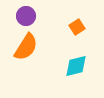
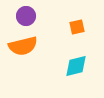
orange square: rotated 21 degrees clockwise
orange semicircle: moved 3 px left, 1 px up; rotated 44 degrees clockwise
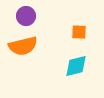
orange square: moved 2 px right, 5 px down; rotated 14 degrees clockwise
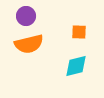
orange semicircle: moved 6 px right, 2 px up
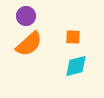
orange square: moved 6 px left, 5 px down
orange semicircle: rotated 28 degrees counterclockwise
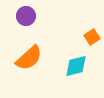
orange square: moved 19 px right; rotated 35 degrees counterclockwise
orange semicircle: moved 14 px down
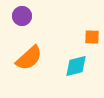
purple circle: moved 4 px left
orange square: rotated 35 degrees clockwise
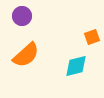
orange square: rotated 21 degrees counterclockwise
orange semicircle: moved 3 px left, 3 px up
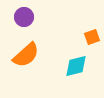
purple circle: moved 2 px right, 1 px down
